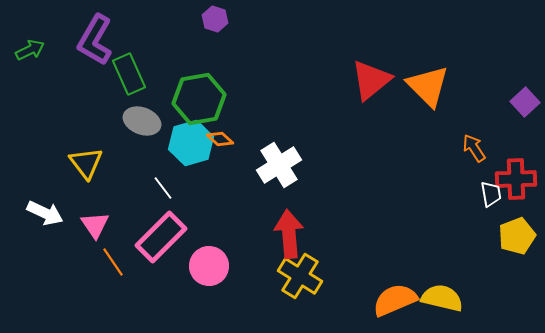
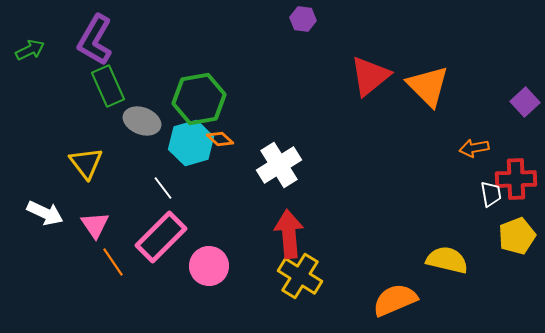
purple hexagon: moved 88 px right; rotated 10 degrees counterclockwise
green rectangle: moved 21 px left, 12 px down
red triangle: moved 1 px left, 4 px up
orange arrow: rotated 68 degrees counterclockwise
yellow semicircle: moved 5 px right, 38 px up
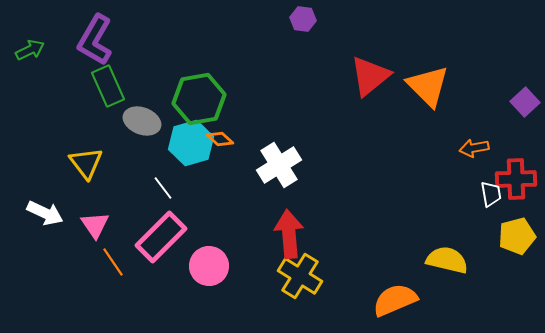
yellow pentagon: rotated 6 degrees clockwise
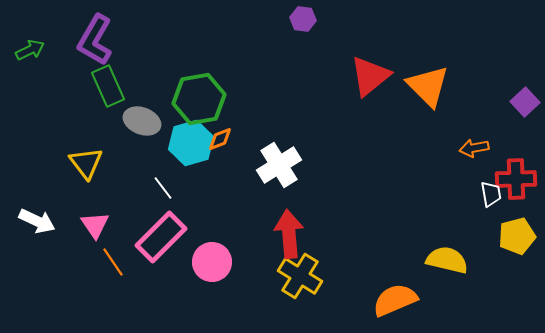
orange diamond: rotated 64 degrees counterclockwise
white arrow: moved 8 px left, 8 px down
pink circle: moved 3 px right, 4 px up
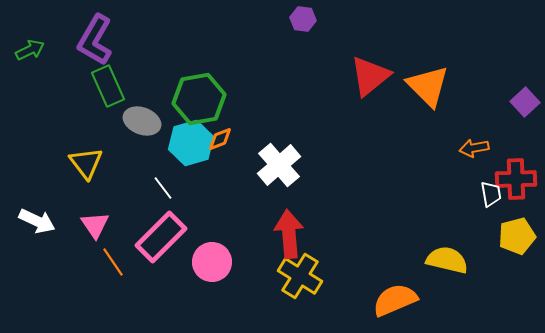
white cross: rotated 9 degrees counterclockwise
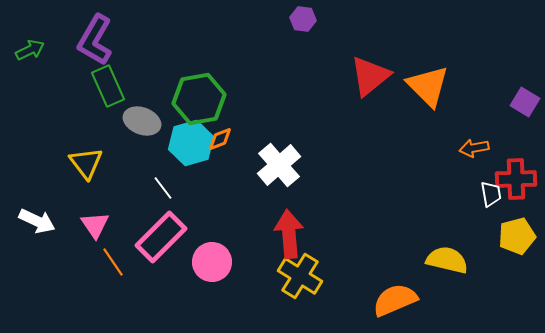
purple square: rotated 16 degrees counterclockwise
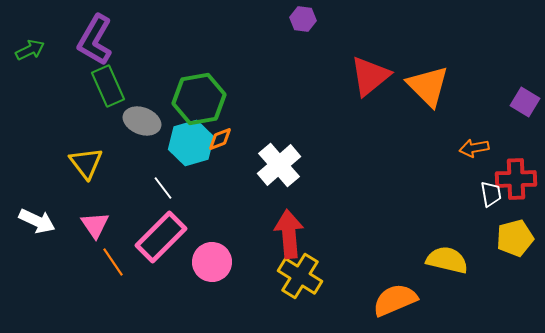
yellow pentagon: moved 2 px left, 2 px down
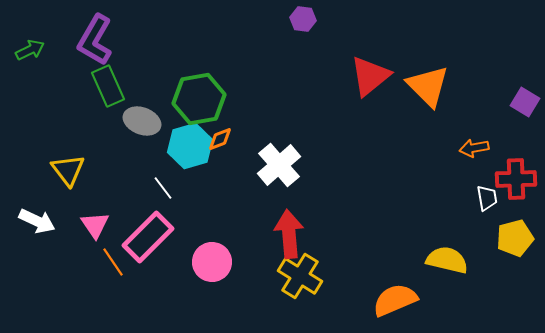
cyan hexagon: moved 1 px left, 3 px down
yellow triangle: moved 18 px left, 7 px down
white trapezoid: moved 4 px left, 4 px down
pink rectangle: moved 13 px left
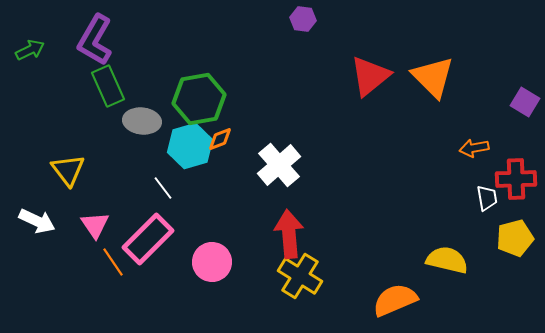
orange triangle: moved 5 px right, 9 px up
gray ellipse: rotated 15 degrees counterclockwise
pink rectangle: moved 2 px down
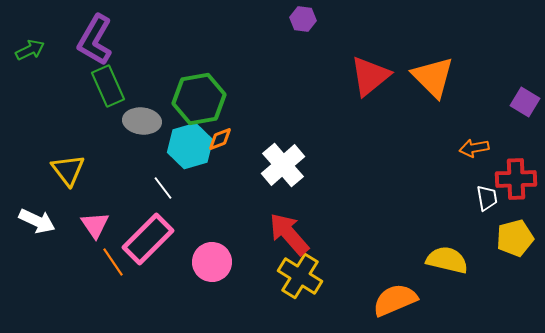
white cross: moved 4 px right
red arrow: rotated 36 degrees counterclockwise
